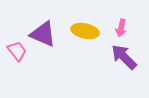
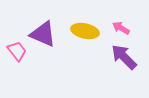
pink arrow: rotated 108 degrees clockwise
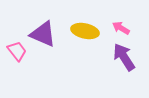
purple arrow: rotated 12 degrees clockwise
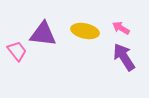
purple triangle: rotated 16 degrees counterclockwise
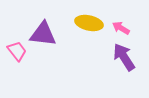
yellow ellipse: moved 4 px right, 8 px up
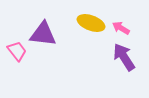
yellow ellipse: moved 2 px right; rotated 8 degrees clockwise
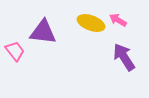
pink arrow: moved 3 px left, 8 px up
purple triangle: moved 2 px up
pink trapezoid: moved 2 px left
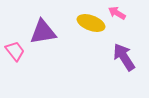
pink arrow: moved 1 px left, 7 px up
purple triangle: rotated 16 degrees counterclockwise
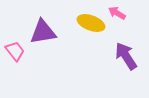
purple arrow: moved 2 px right, 1 px up
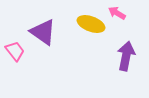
yellow ellipse: moved 1 px down
purple triangle: rotated 44 degrees clockwise
purple arrow: rotated 44 degrees clockwise
